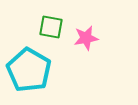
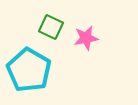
green square: rotated 15 degrees clockwise
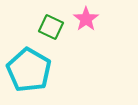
pink star: moved 19 px up; rotated 25 degrees counterclockwise
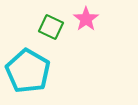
cyan pentagon: moved 1 px left, 1 px down
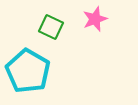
pink star: moved 9 px right; rotated 15 degrees clockwise
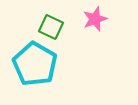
cyan pentagon: moved 7 px right, 7 px up
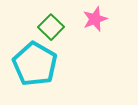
green square: rotated 20 degrees clockwise
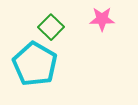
pink star: moved 7 px right; rotated 20 degrees clockwise
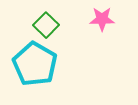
green square: moved 5 px left, 2 px up
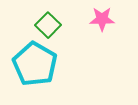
green square: moved 2 px right
